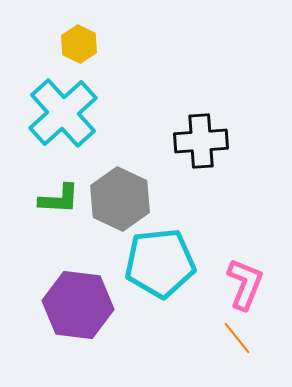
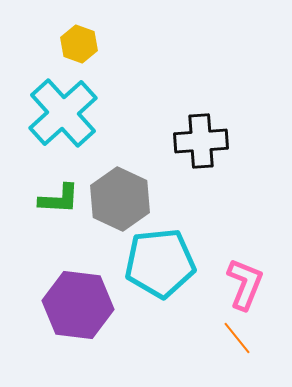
yellow hexagon: rotated 6 degrees counterclockwise
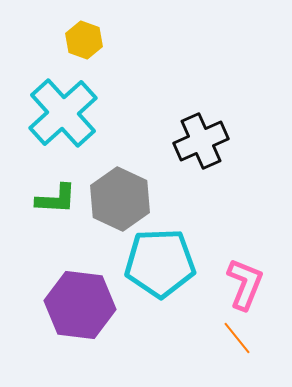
yellow hexagon: moved 5 px right, 4 px up
black cross: rotated 20 degrees counterclockwise
green L-shape: moved 3 px left
cyan pentagon: rotated 4 degrees clockwise
purple hexagon: moved 2 px right
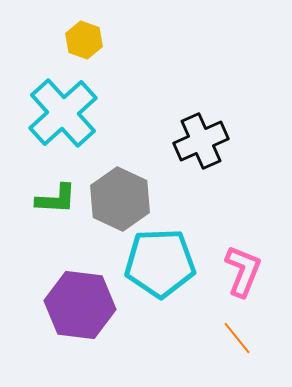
pink L-shape: moved 2 px left, 13 px up
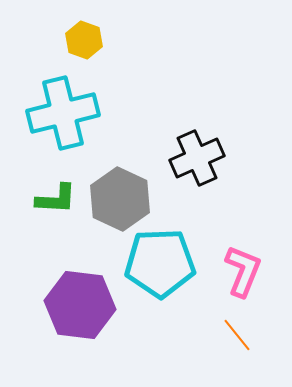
cyan cross: rotated 28 degrees clockwise
black cross: moved 4 px left, 17 px down
orange line: moved 3 px up
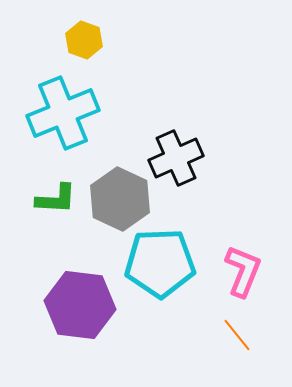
cyan cross: rotated 8 degrees counterclockwise
black cross: moved 21 px left
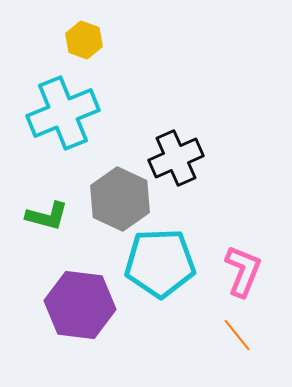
green L-shape: moved 9 px left, 17 px down; rotated 12 degrees clockwise
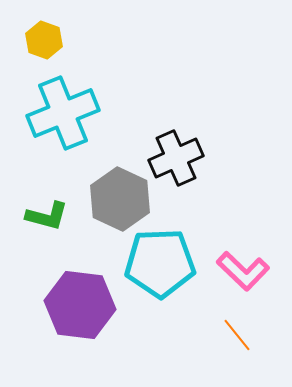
yellow hexagon: moved 40 px left
pink L-shape: rotated 112 degrees clockwise
